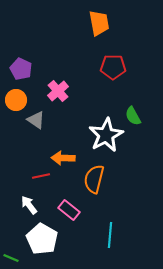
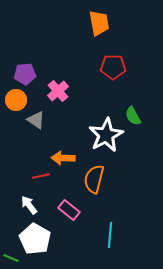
purple pentagon: moved 4 px right, 5 px down; rotated 30 degrees counterclockwise
white pentagon: moved 7 px left
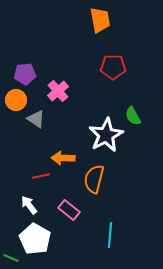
orange trapezoid: moved 1 px right, 3 px up
gray triangle: moved 1 px up
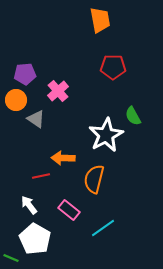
cyan line: moved 7 px left, 7 px up; rotated 50 degrees clockwise
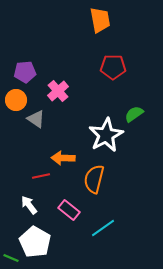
purple pentagon: moved 2 px up
green semicircle: moved 1 px right, 2 px up; rotated 84 degrees clockwise
white pentagon: moved 3 px down
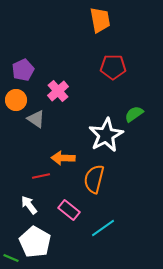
purple pentagon: moved 2 px left, 2 px up; rotated 20 degrees counterclockwise
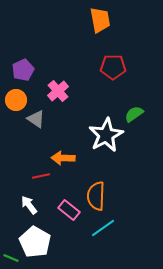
orange semicircle: moved 2 px right, 17 px down; rotated 12 degrees counterclockwise
